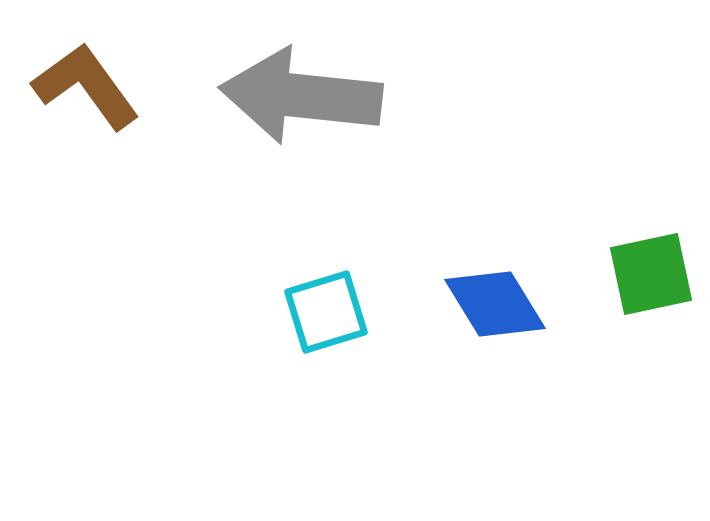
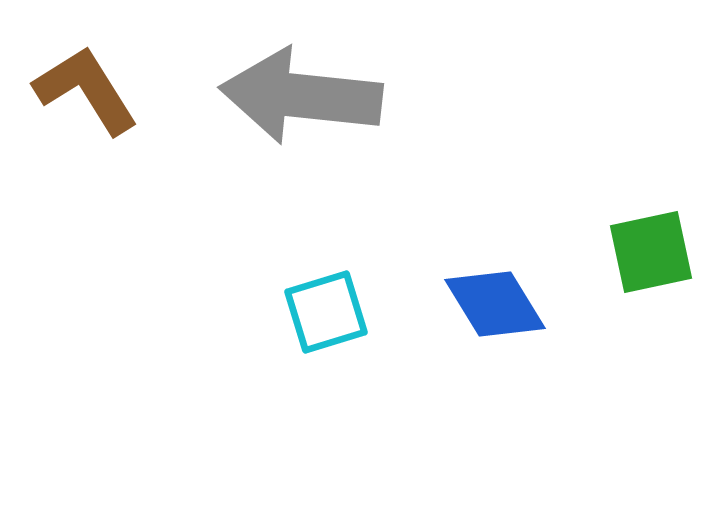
brown L-shape: moved 4 px down; rotated 4 degrees clockwise
green square: moved 22 px up
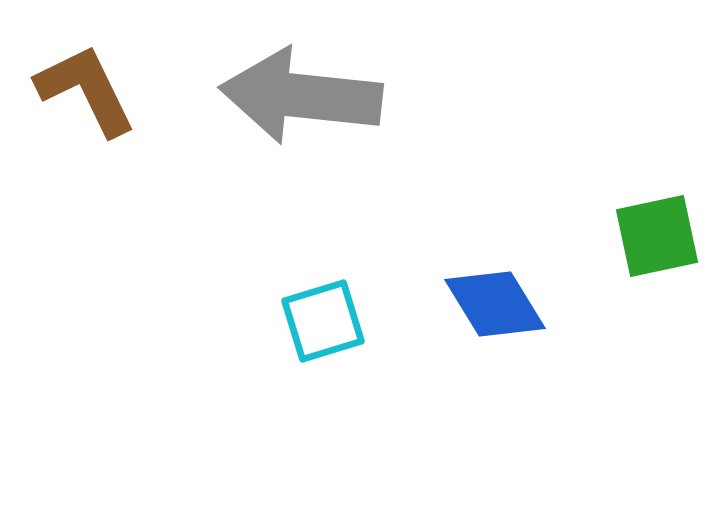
brown L-shape: rotated 6 degrees clockwise
green square: moved 6 px right, 16 px up
cyan square: moved 3 px left, 9 px down
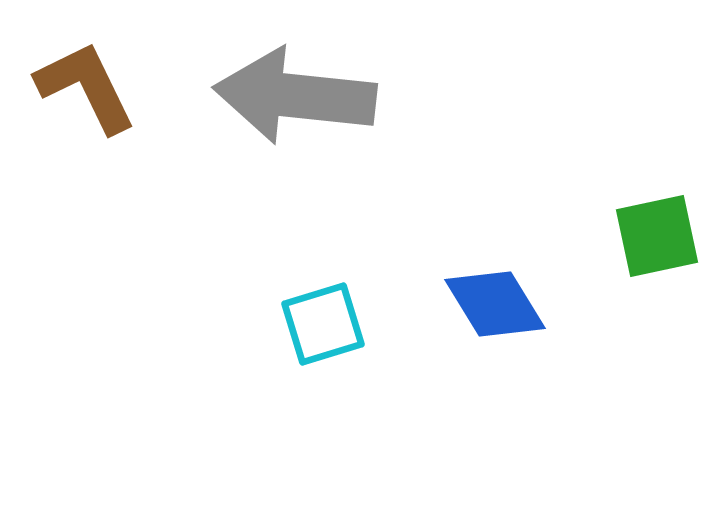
brown L-shape: moved 3 px up
gray arrow: moved 6 px left
cyan square: moved 3 px down
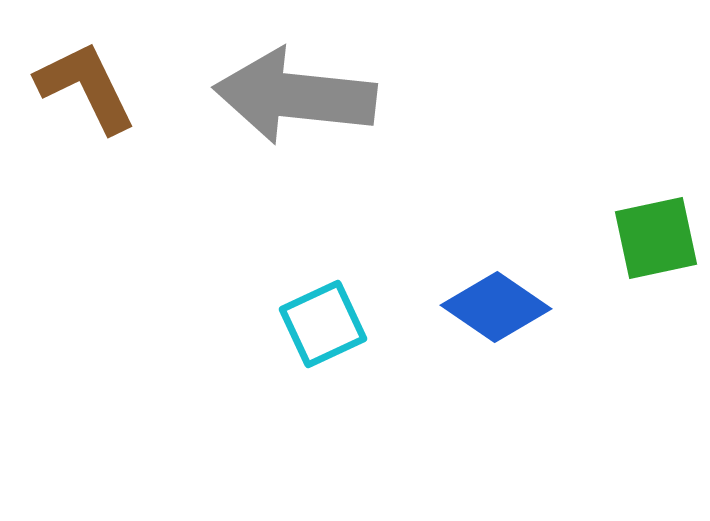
green square: moved 1 px left, 2 px down
blue diamond: moved 1 px right, 3 px down; rotated 24 degrees counterclockwise
cyan square: rotated 8 degrees counterclockwise
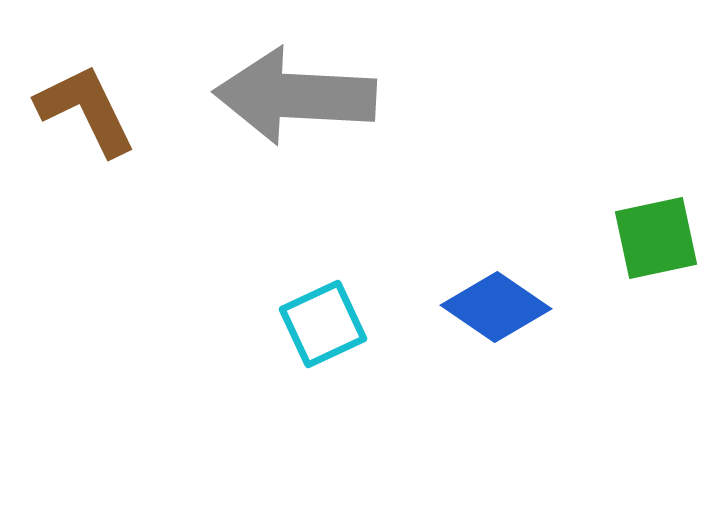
brown L-shape: moved 23 px down
gray arrow: rotated 3 degrees counterclockwise
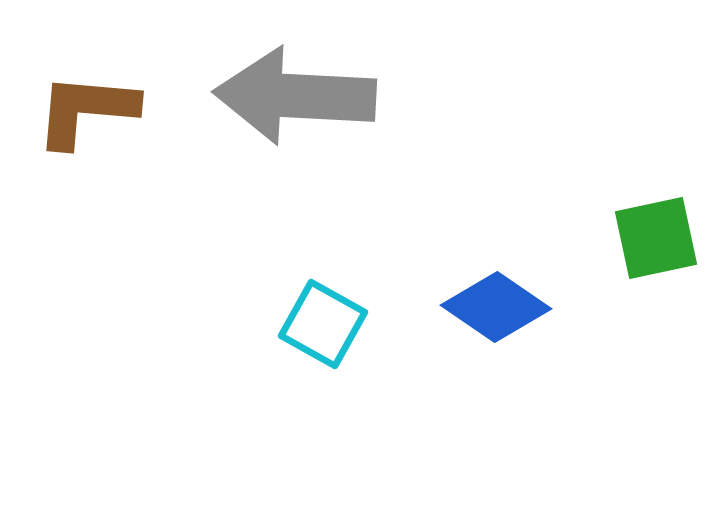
brown L-shape: rotated 59 degrees counterclockwise
cyan square: rotated 36 degrees counterclockwise
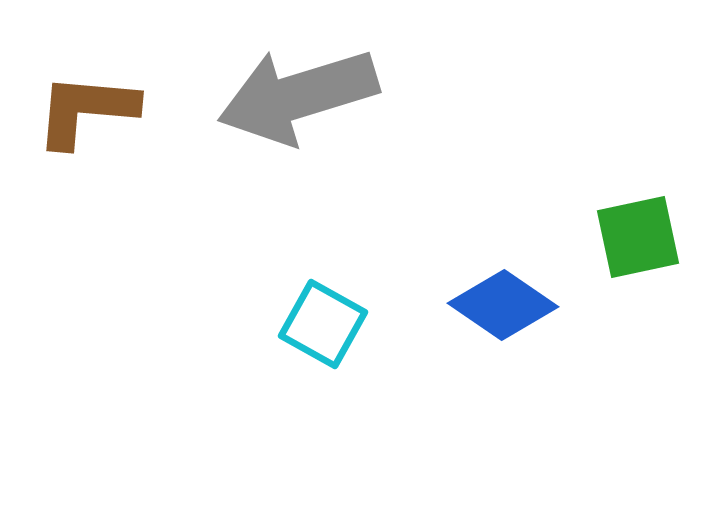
gray arrow: moved 3 px right; rotated 20 degrees counterclockwise
green square: moved 18 px left, 1 px up
blue diamond: moved 7 px right, 2 px up
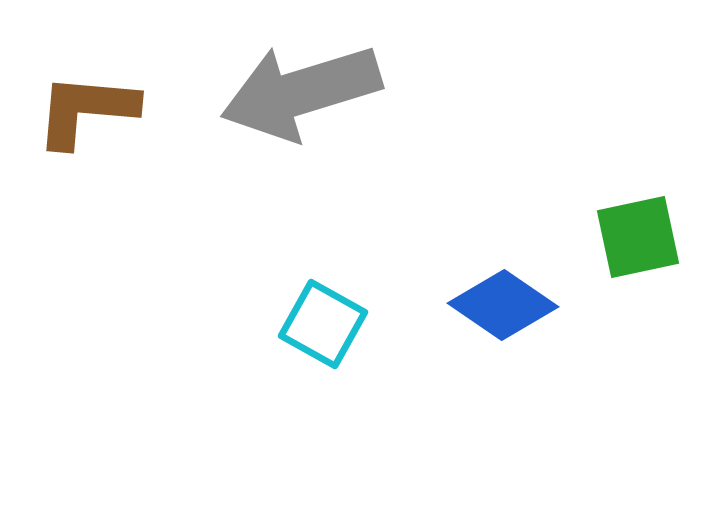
gray arrow: moved 3 px right, 4 px up
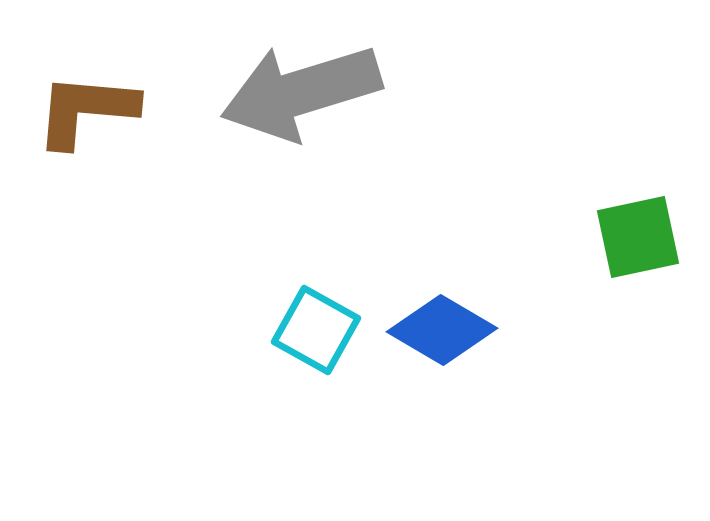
blue diamond: moved 61 px left, 25 px down; rotated 4 degrees counterclockwise
cyan square: moved 7 px left, 6 px down
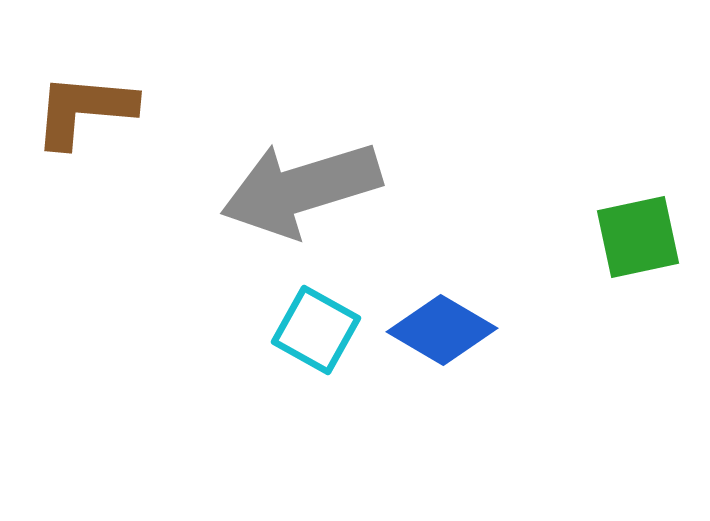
gray arrow: moved 97 px down
brown L-shape: moved 2 px left
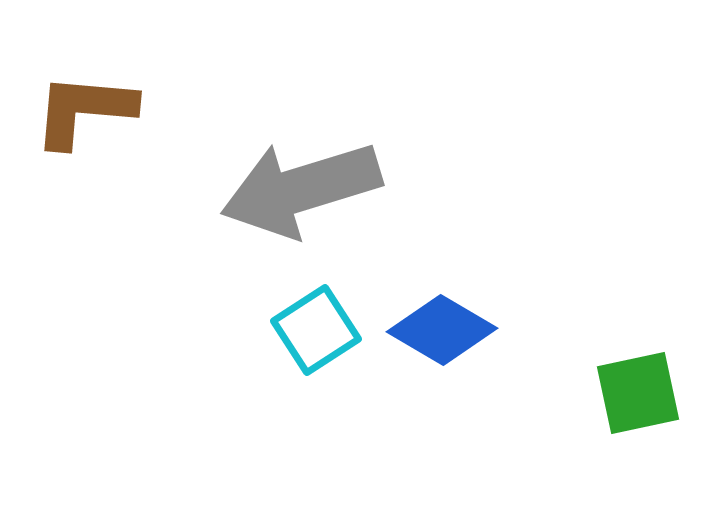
green square: moved 156 px down
cyan square: rotated 28 degrees clockwise
